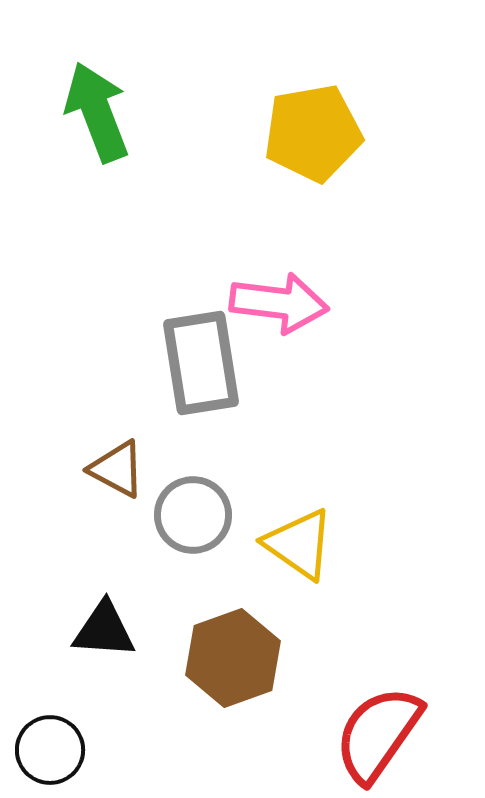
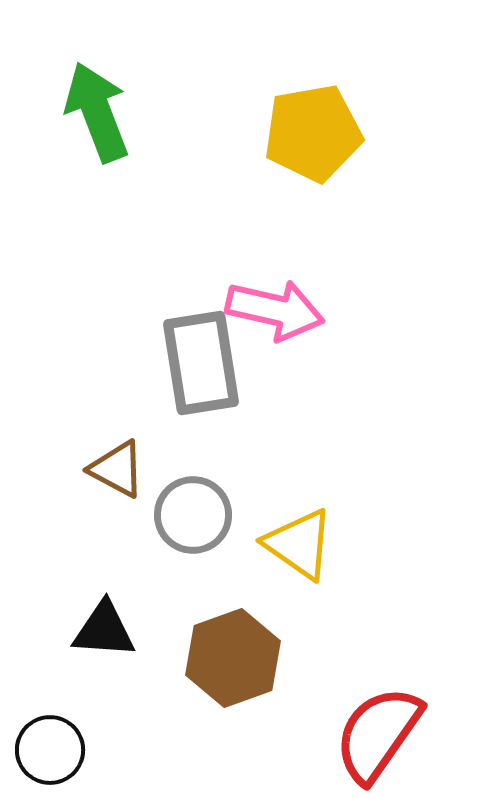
pink arrow: moved 4 px left, 7 px down; rotated 6 degrees clockwise
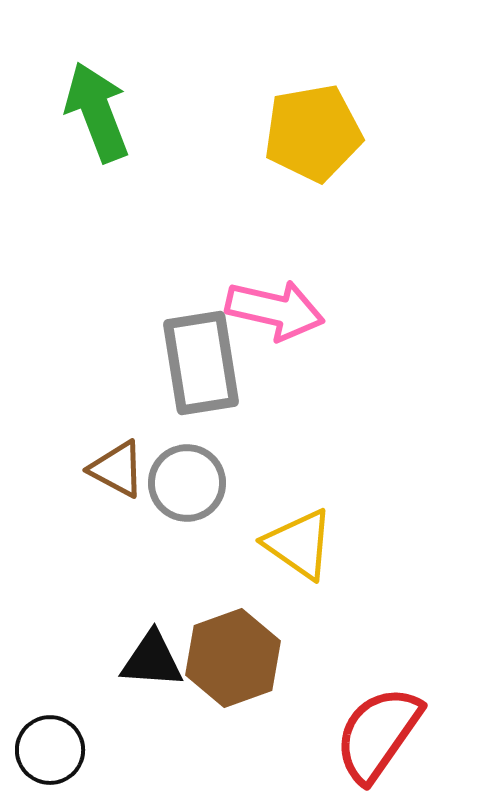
gray circle: moved 6 px left, 32 px up
black triangle: moved 48 px right, 30 px down
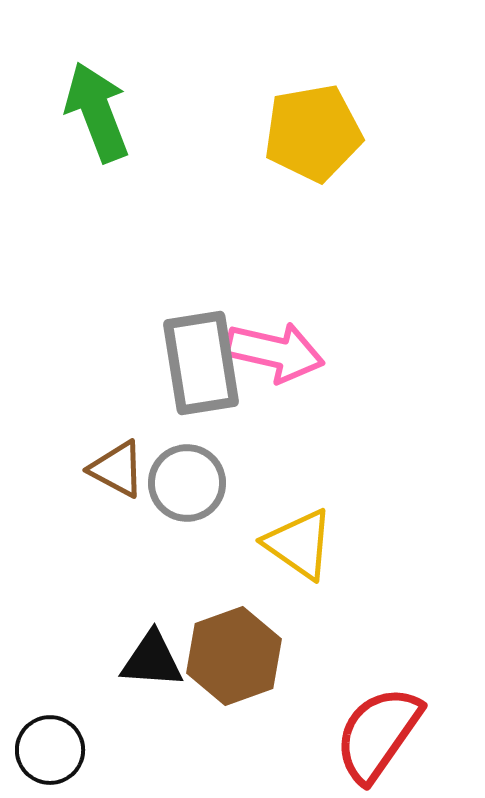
pink arrow: moved 42 px down
brown hexagon: moved 1 px right, 2 px up
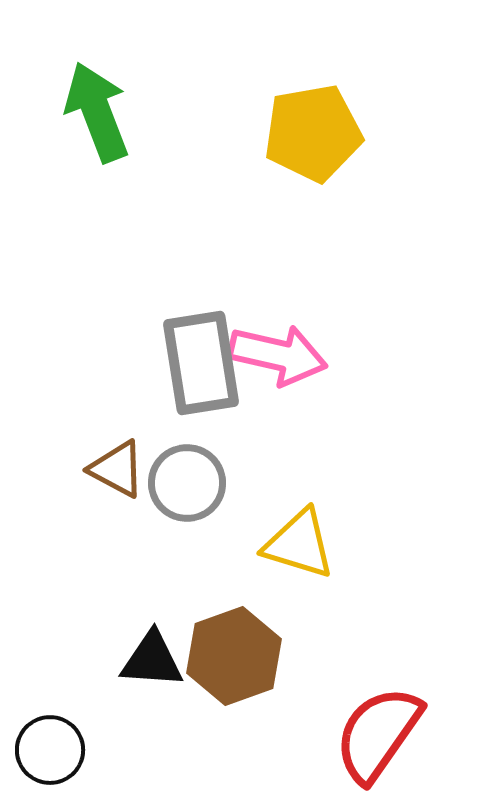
pink arrow: moved 3 px right, 3 px down
yellow triangle: rotated 18 degrees counterclockwise
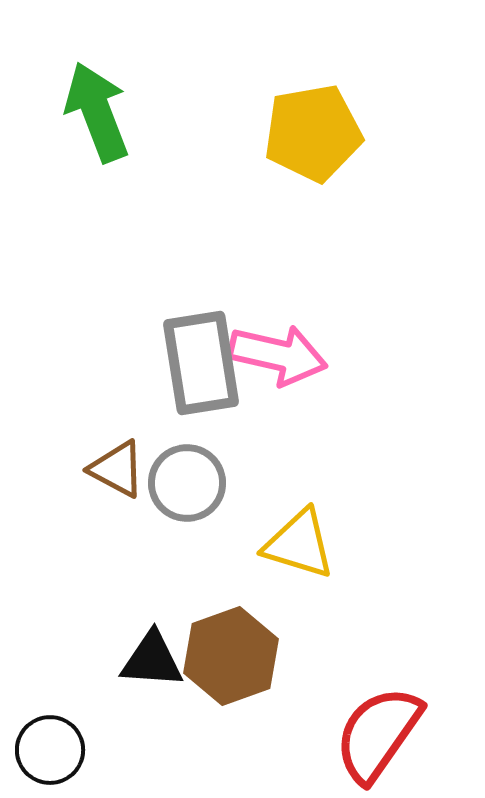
brown hexagon: moved 3 px left
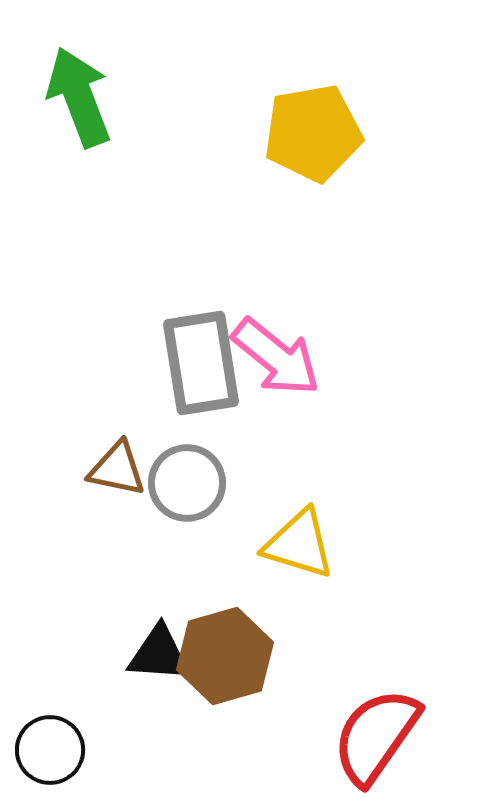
green arrow: moved 18 px left, 15 px up
pink arrow: moved 2 px left, 2 px down; rotated 26 degrees clockwise
brown triangle: rotated 16 degrees counterclockwise
brown hexagon: moved 6 px left; rotated 4 degrees clockwise
black triangle: moved 7 px right, 6 px up
red semicircle: moved 2 px left, 2 px down
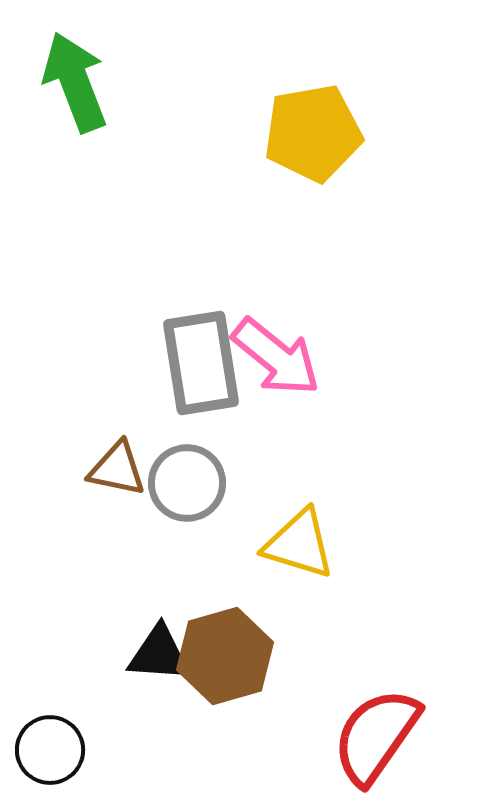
green arrow: moved 4 px left, 15 px up
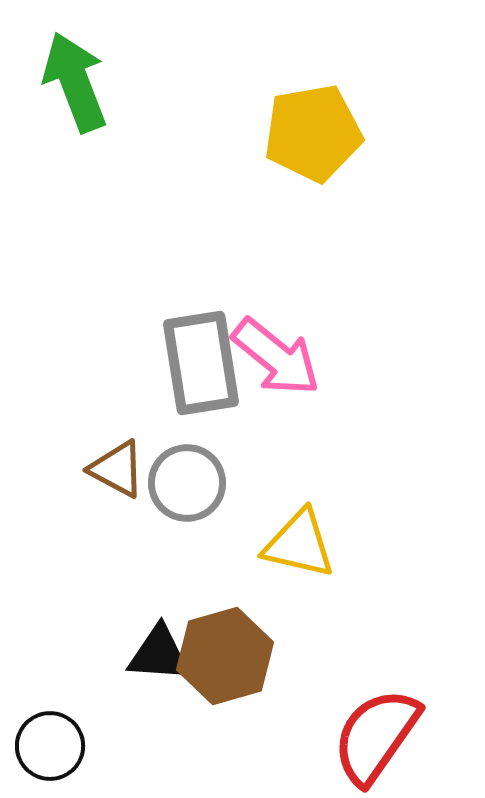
brown triangle: rotated 16 degrees clockwise
yellow triangle: rotated 4 degrees counterclockwise
black circle: moved 4 px up
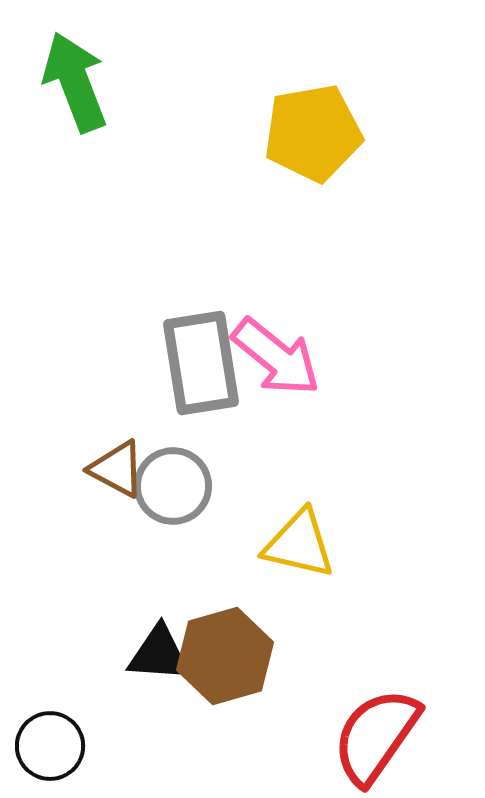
gray circle: moved 14 px left, 3 px down
